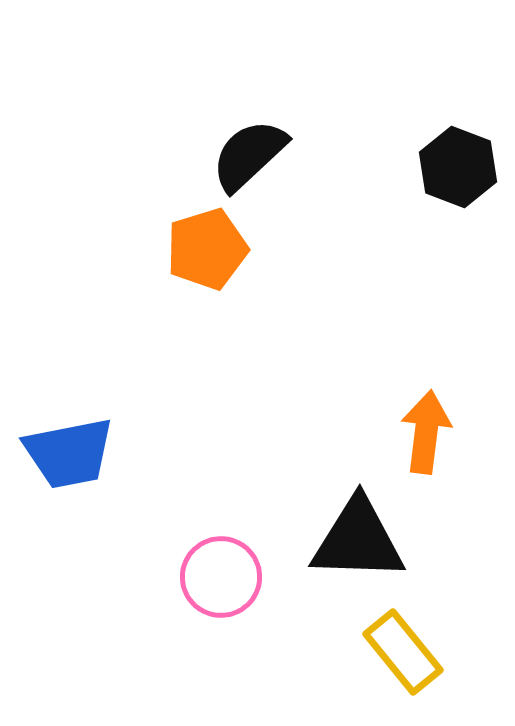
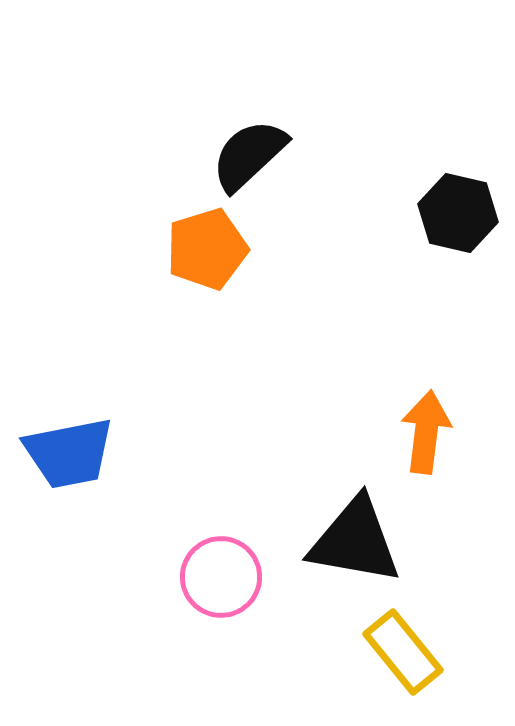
black hexagon: moved 46 px down; rotated 8 degrees counterclockwise
black triangle: moved 3 px left, 1 px down; rotated 8 degrees clockwise
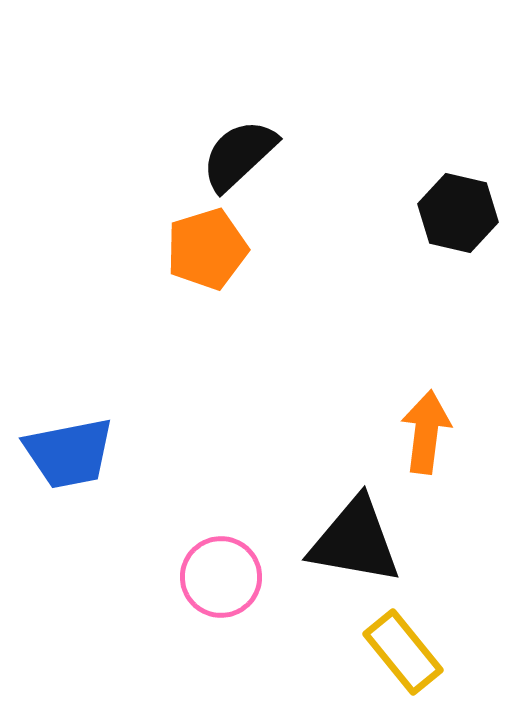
black semicircle: moved 10 px left
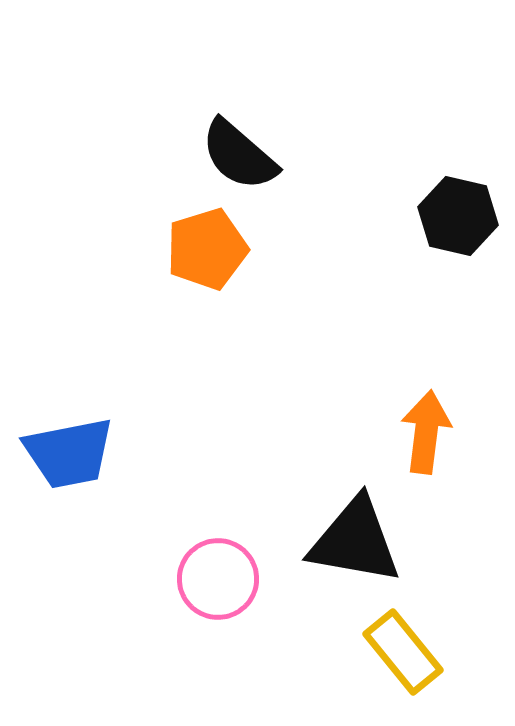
black semicircle: rotated 96 degrees counterclockwise
black hexagon: moved 3 px down
pink circle: moved 3 px left, 2 px down
